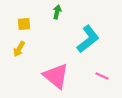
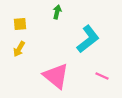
yellow square: moved 4 px left
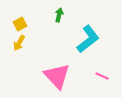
green arrow: moved 2 px right, 3 px down
yellow square: rotated 24 degrees counterclockwise
yellow arrow: moved 6 px up
pink triangle: moved 1 px right; rotated 8 degrees clockwise
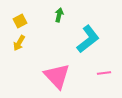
yellow square: moved 3 px up
pink line: moved 2 px right, 3 px up; rotated 32 degrees counterclockwise
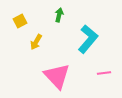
cyan L-shape: rotated 12 degrees counterclockwise
yellow arrow: moved 17 px right, 1 px up
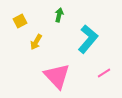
pink line: rotated 24 degrees counterclockwise
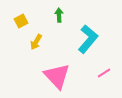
green arrow: rotated 16 degrees counterclockwise
yellow square: moved 1 px right
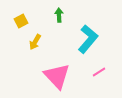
yellow arrow: moved 1 px left
pink line: moved 5 px left, 1 px up
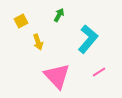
green arrow: rotated 32 degrees clockwise
yellow arrow: moved 3 px right; rotated 49 degrees counterclockwise
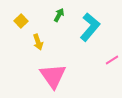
yellow square: rotated 16 degrees counterclockwise
cyan L-shape: moved 2 px right, 12 px up
pink line: moved 13 px right, 12 px up
pink triangle: moved 4 px left; rotated 8 degrees clockwise
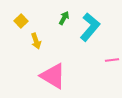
green arrow: moved 5 px right, 3 px down
yellow arrow: moved 2 px left, 1 px up
pink line: rotated 24 degrees clockwise
pink triangle: rotated 24 degrees counterclockwise
